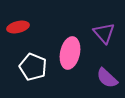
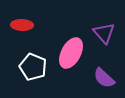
red ellipse: moved 4 px right, 2 px up; rotated 15 degrees clockwise
pink ellipse: moved 1 px right; rotated 16 degrees clockwise
purple semicircle: moved 3 px left
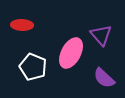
purple triangle: moved 3 px left, 2 px down
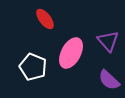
red ellipse: moved 23 px right, 6 px up; rotated 50 degrees clockwise
purple triangle: moved 7 px right, 6 px down
purple semicircle: moved 5 px right, 2 px down
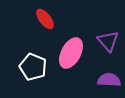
purple semicircle: rotated 140 degrees clockwise
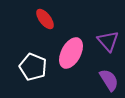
purple semicircle: rotated 55 degrees clockwise
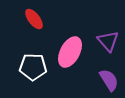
red ellipse: moved 11 px left
pink ellipse: moved 1 px left, 1 px up
white pentagon: rotated 20 degrees counterclockwise
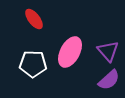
purple triangle: moved 10 px down
white pentagon: moved 3 px up
purple semicircle: rotated 80 degrees clockwise
